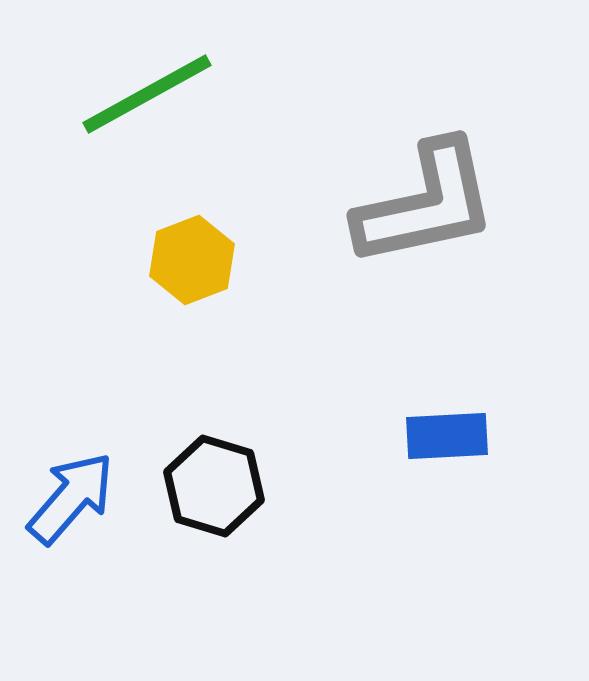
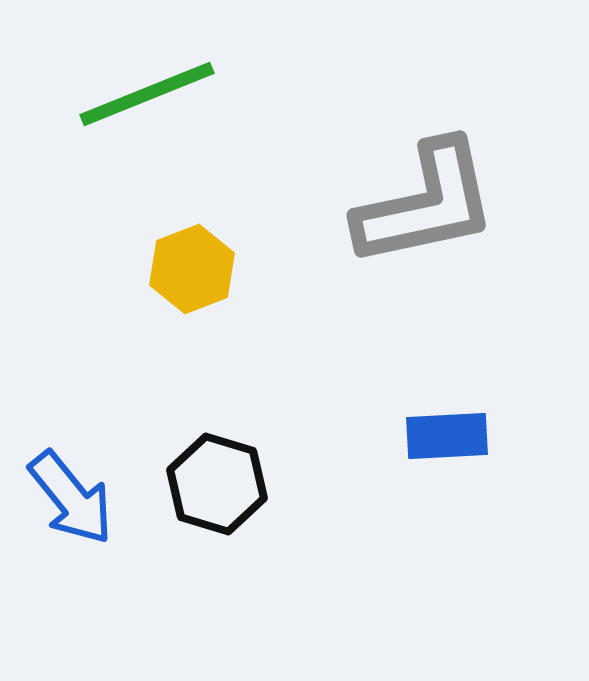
green line: rotated 7 degrees clockwise
yellow hexagon: moved 9 px down
black hexagon: moved 3 px right, 2 px up
blue arrow: rotated 100 degrees clockwise
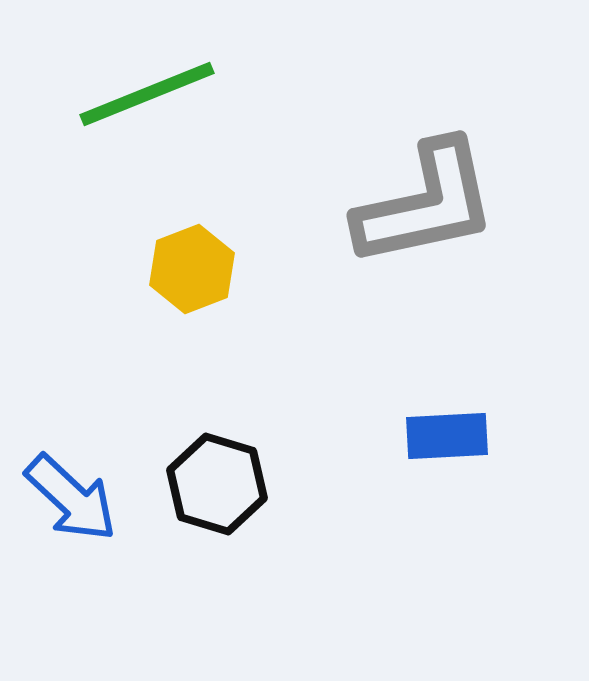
blue arrow: rotated 8 degrees counterclockwise
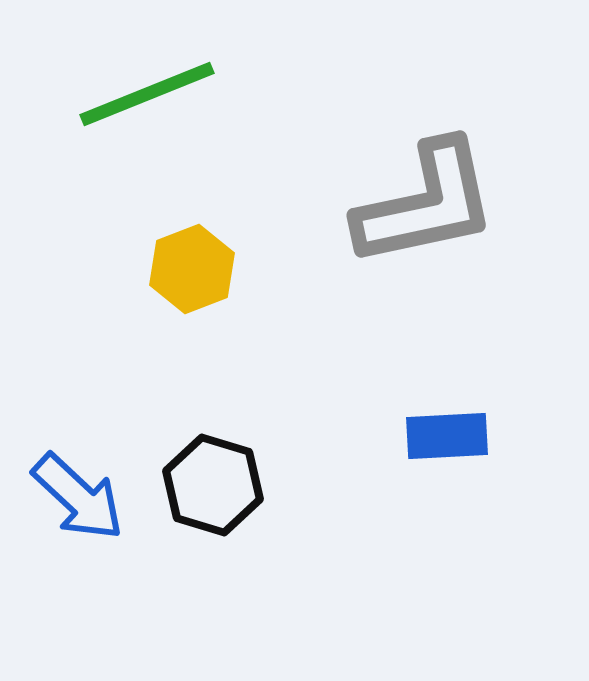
black hexagon: moved 4 px left, 1 px down
blue arrow: moved 7 px right, 1 px up
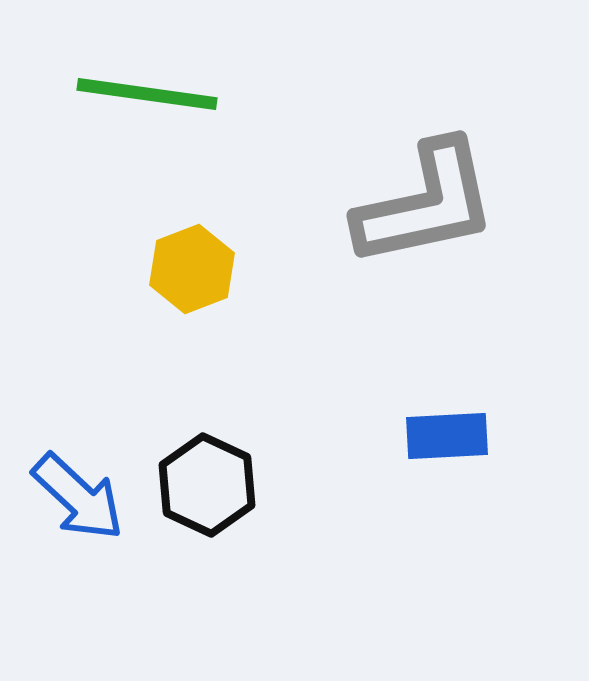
green line: rotated 30 degrees clockwise
black hexagon: moved 6 px left; rotated 8 degrees clockwise
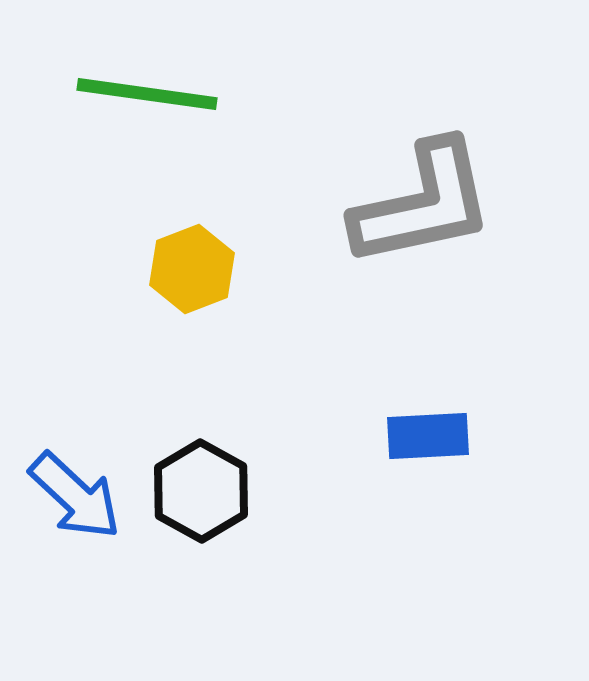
gray L-shape: moved 3 px left
blue rectangle: moved 19 px left
black hexagon: moved 6 px left, 6 px down; rotated 4 degrees clockwise
blue arrow: moved 3 px left, 1 px up
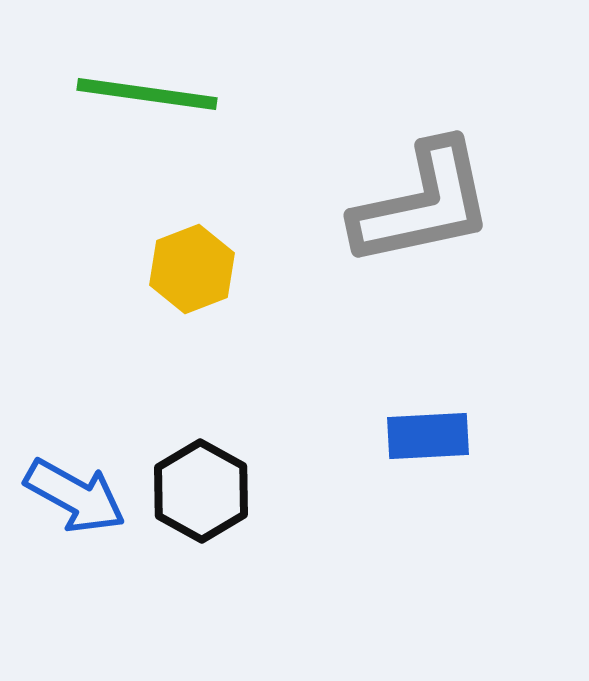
blue arrow: rotated 14 degrees counterclockwise
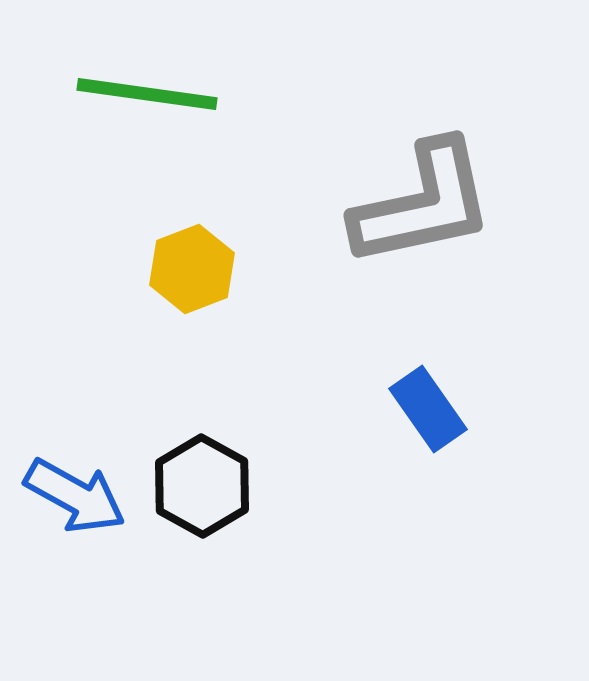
blue rectangle: moved 27 px up; rotated 58 degrees clockwise
black hexagon: moved 1 px right, 5 px up
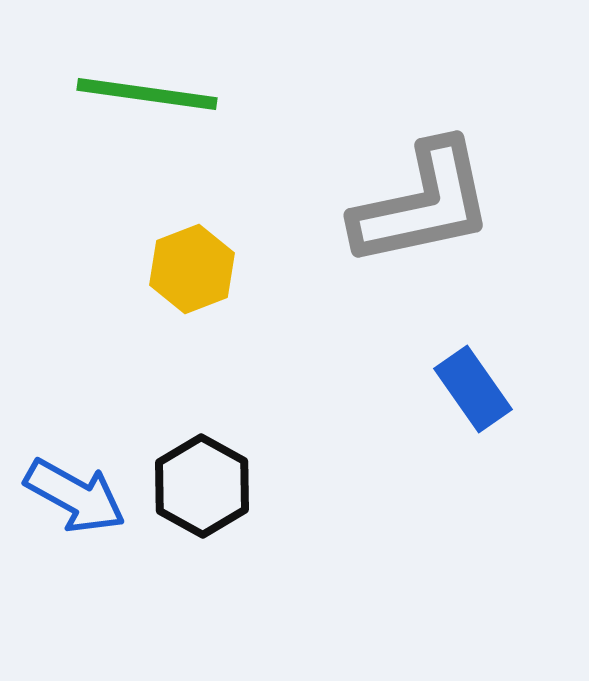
blue rectangle: moved 45 px right, 20 px up
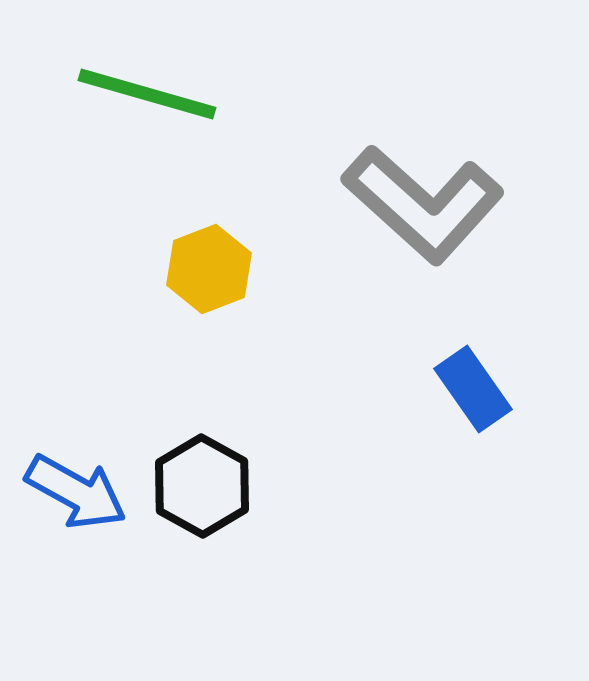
green line: rotated 8 degrees clockwise
gray L-shape: rotated 54 degrees clockwise
yellow hexagon: moved 17 px right
blue arrow: moved 1 px right, 4 px up
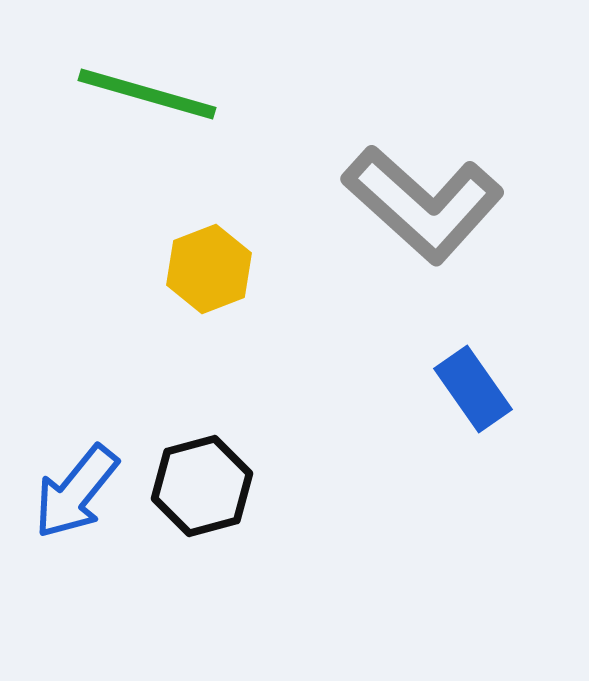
black hexagon: rotated 16 degrees clockwise
blue arrow: rotated 100 degrees clockwise
